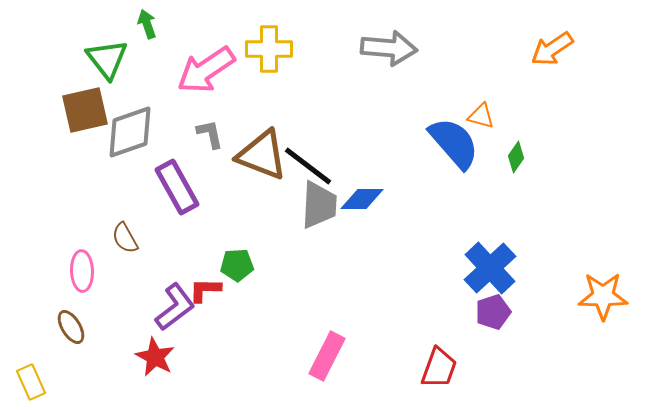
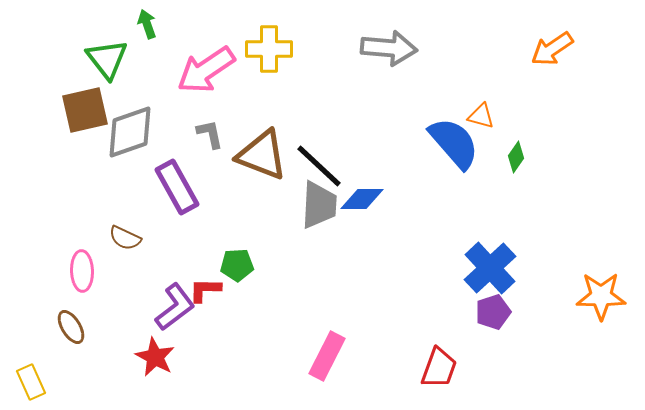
black line: moved 11 px right; rotated 6 degrees clockwise
brown semicircle: rotated 36 degrees counterclockwise
orange star: moved 2 px left
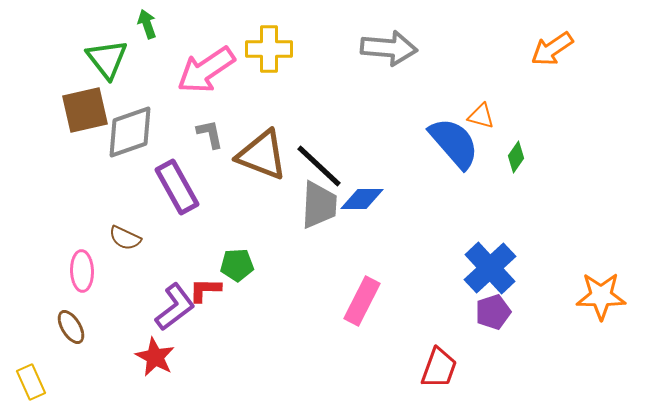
pink rectangle: moved 35 px right, 55 px up
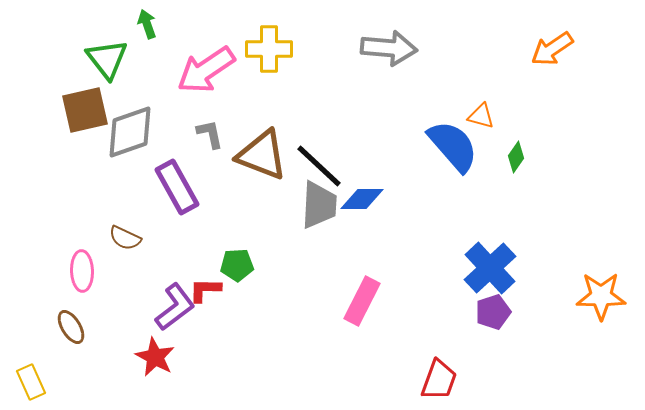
blue semicircle: moved 1 px left, 3 px down
red trapezoid: moved 12 px down
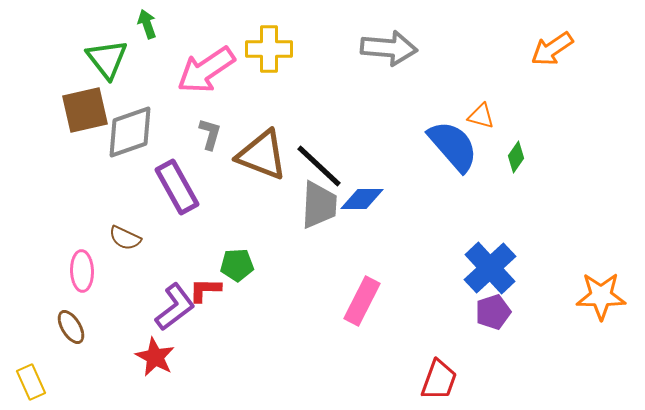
gray L-shape: rotated 28 degrees clockwise
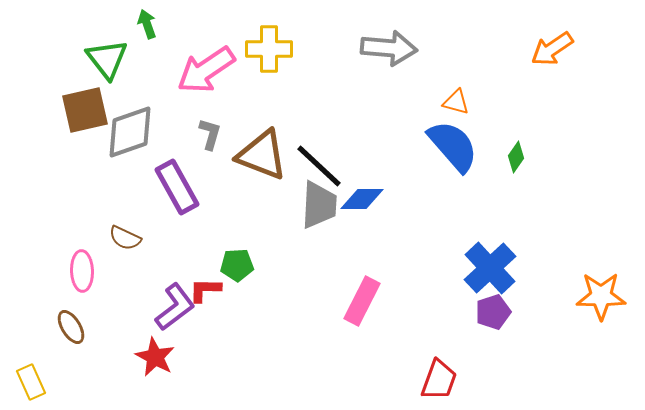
orange triangle: moved 25 px left, 14 px up
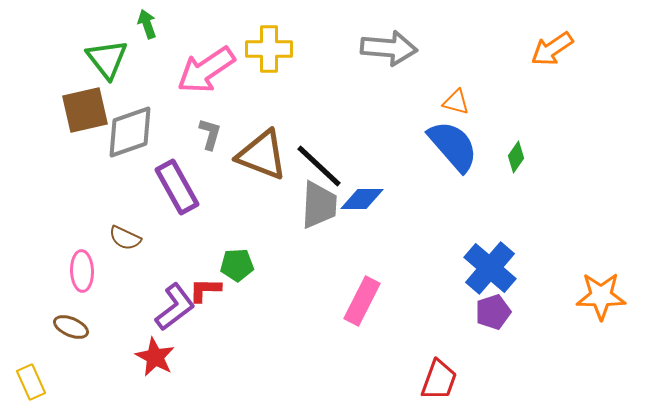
blue cross: rotated 6 degrees counterclockwise
brown ellipse: rotated 36 degrees counterclockwise
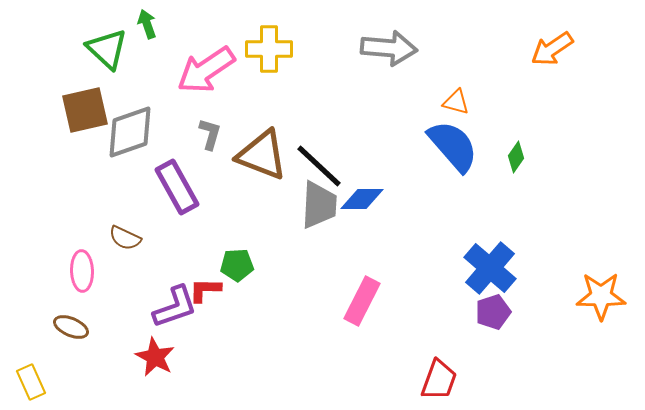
green triangle: moved 10 px up; rotated 9 degrees counterclockwise
purple L-shape: rotated 18 degrees clockwise
